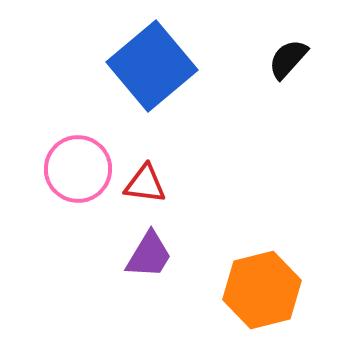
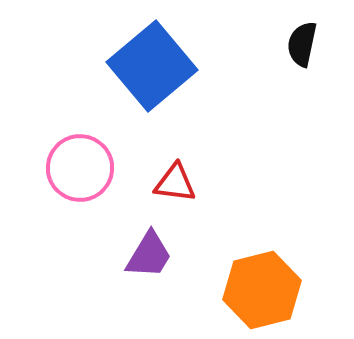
black semicircle: moved 14 px right, 15 px up; rotated 30 degrees counterclockwise
pink circle: moved 2 px right, 1 px up
red triangle: moved 30 px right, 1 px up
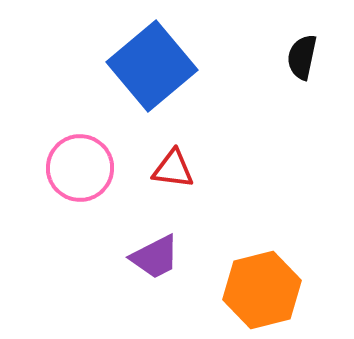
black semicircle: moved 13 px down
red triangle: moved 2 px left, 14 px up
purple trapezoid: moved 6 px right, 2 px down; rotated 32 degrees clockwise
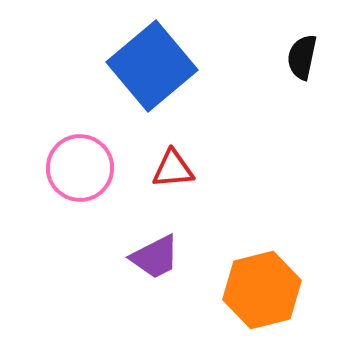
red triangle: rotated 12 degrees counterclockwise
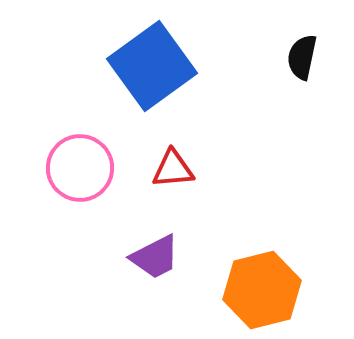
blue square: rotated 4 degrees clockwise
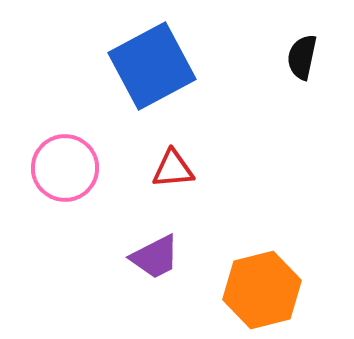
blue square: rotated 8 degrees clockwise
pink circle: moved 15 px left
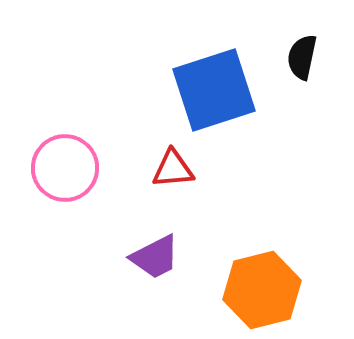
blue square: moved 62 px right, 24 px down; rotated 10 degrees clockwise
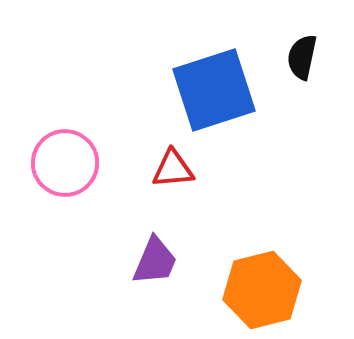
pink circle: moved 5 px up
purple trapezoid: moved 4 px down; rotated 40 degrees counterclockwise
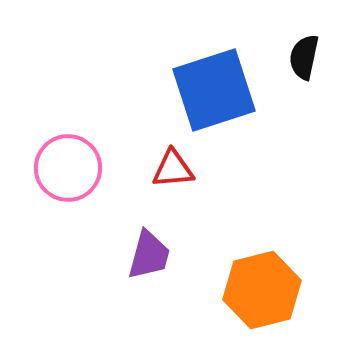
black semicircle: moved 2 px right
pink circle: moved 3 px right, 5 px down
purple trapezoid: moved 6 px left, 6 px up; rotated 8 degrees counterclockwise
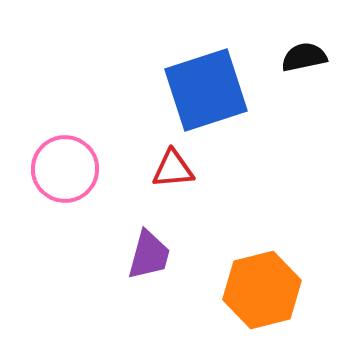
black semicircle: rotated 66 degrees clockwise
blue square: moved 8 px left
pink circle: moved 3 px left, 1 px down
